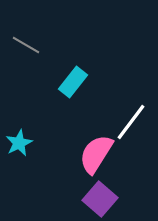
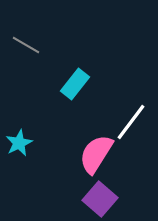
cyan rectangle: moved 2 px right, 2 px down
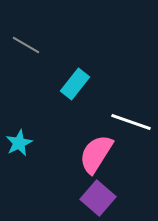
white line: rotated 72 degrees clockwise
purple square: moved 2 px left, 1 px up
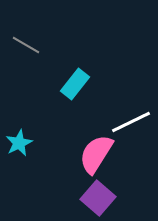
white line: rotated 45 degrees counterclockwise
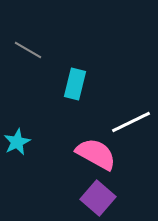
gray line: moved 2 px right, 5 px down
cyan rectangle: rotated 24 degrees counterclockwise
cyan star: moved 2 px left, 1 px up
pink semicircle: rotated 87 degrees clockwise
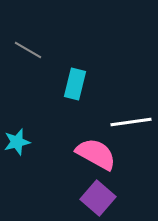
white line: rotated 18 degrees clockwise
cyan star: rotated 12 degrees clockwise
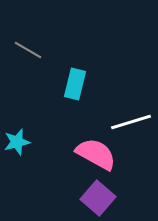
white line: rotated 9 degrees counterclockwise
